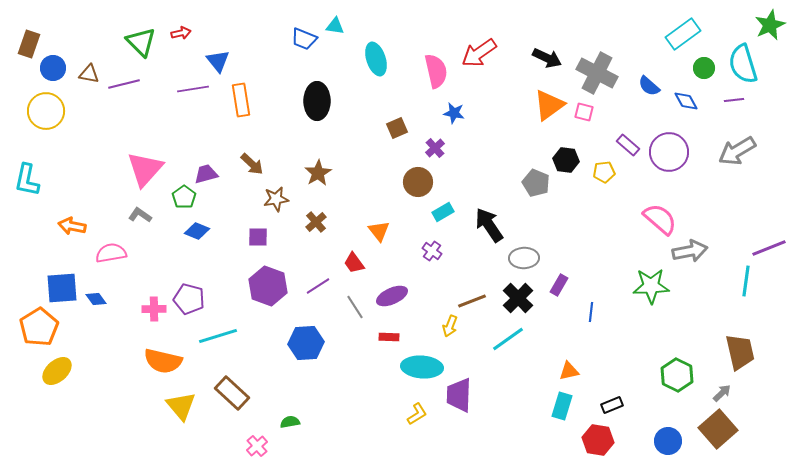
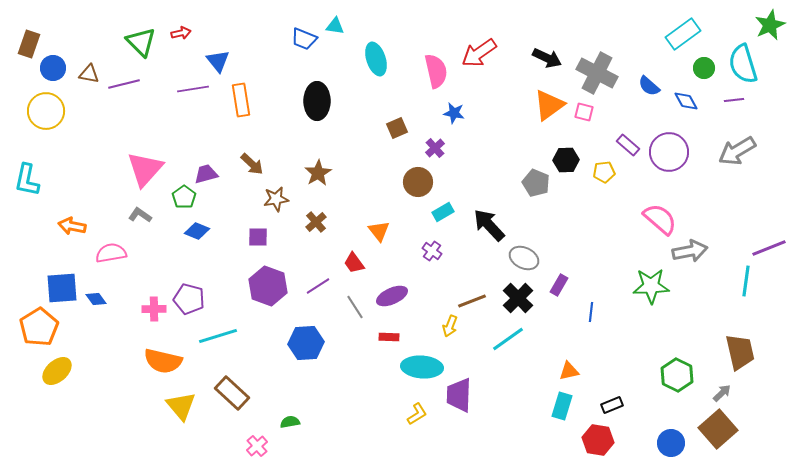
black hexagon at (566, 160): rotated 10 degrees counterclockwise
black arrow at (489, 225): rotated 9 degrees counterclockwise
gray ellipse at (524, 258): rotated 28 degrees clockwise
blue circle at (668, 441): moved 3 px right, 2 px down
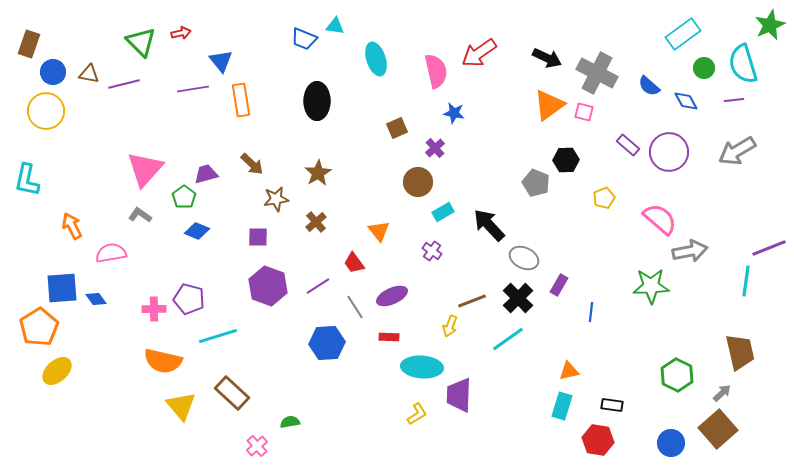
blue triangle at (218, 61): moved 3 px right
blue circle at (53, 68): moved 4 px down
yellow pentagon at (604, 172): moved 26 px down; rotated 15 degrees counterclockwise
orange arrow at (72, 226): rotated 52 degrees clockwise
blue hexagon at (306, 343): moved 21 px right
black rectangle at (612, 405): rotated 30 degrees clockwise
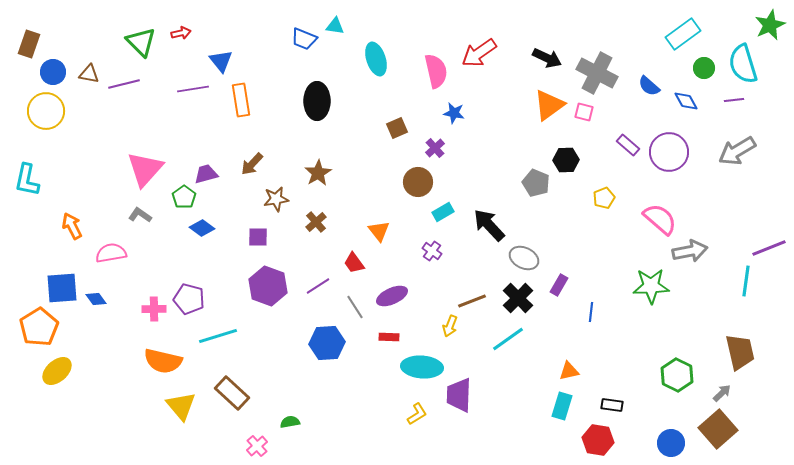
brown arrow at (252, 164): rotated 90 degrees clockwise
blue diamond at (197, 231): moved 5 px right, 3 px up; rotated 15 degrees clockwise
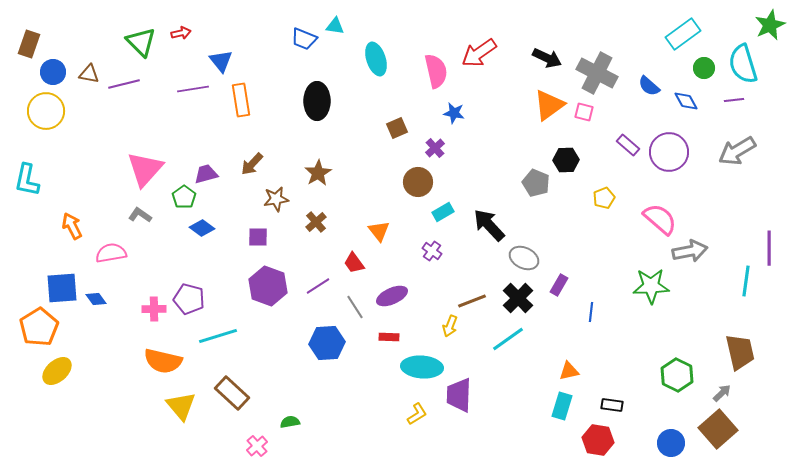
purple line at (769, 248): rotated 68 degrees counterclockwise
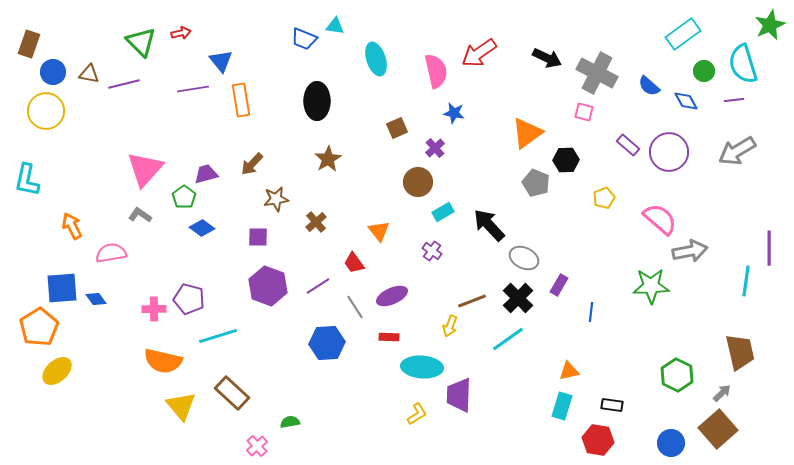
green circle at (704, 68): moved 3 px down
orange triangle at (549, 105): moved 22 px left, 28 px down
brown star at (318, 173): moved 10 px right, 14 px up
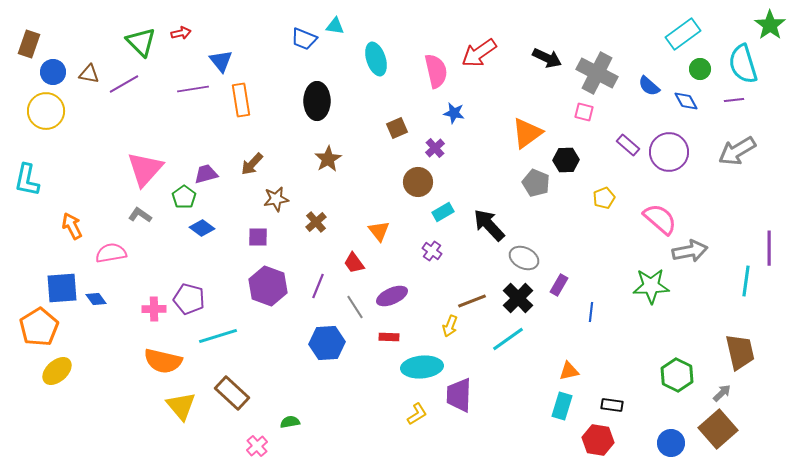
green star at (770, 25): rotated 12 degrees counterclockwise
green circle at (704, 71): moved 4 px left, 2 px up
purple line at (124, 84): rotated 16 degrees counterclockwise
purple line at (318, 286): rotated 35 degrees counterclockwise
cyan ellipse at (422, 367): rotated 9 degrees counterclockwise
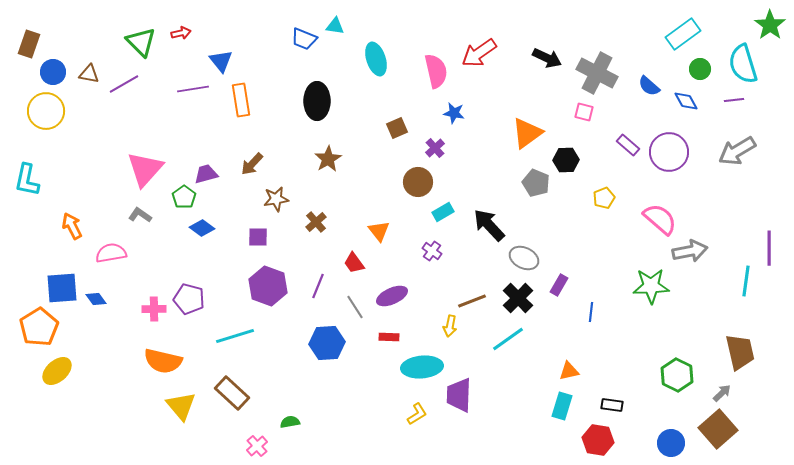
yellow arrow at (450, 326): rotated 10 degrees counterclockwise
cyan line at (218, 336): moved 17 px right
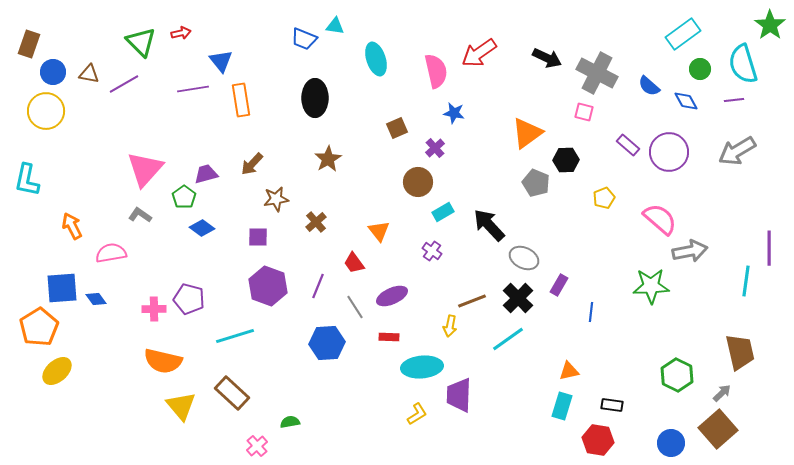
black ellipse at (317, 101): moved 2 px left, 3 px up
